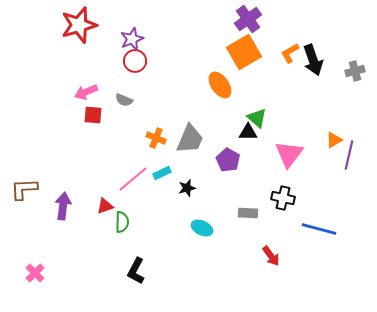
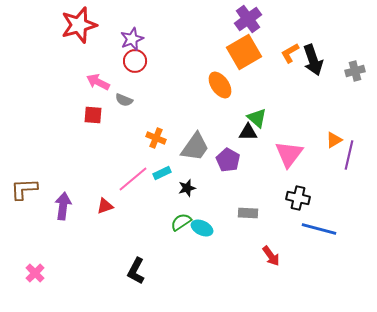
pink arrow: moved 12 px right, 10 px up; rotated 50 degrees clockwise
gray trapezoid: moved 5 px right, 8 px down; rotated 12 degrees clockwise
black cross: moved 15 px right
green semicircle: moved 59 px right; rotated 125 degrees counterclockwise
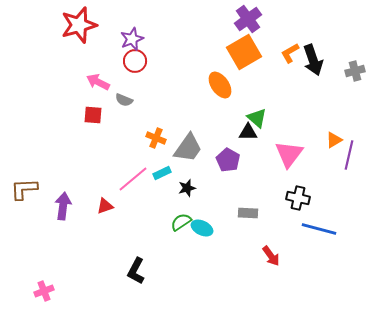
gray trapezoid: moved 7 px left, 1 px down
pink cross: moved 9 px right, 18 px down; rotated 24 degrees clockwise
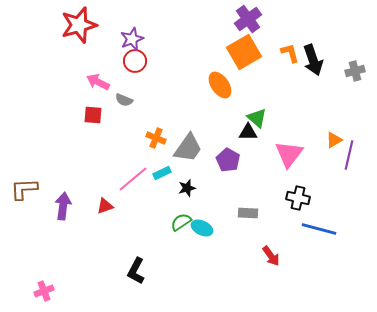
orange L-shape: rotated 105 degrees clockwise
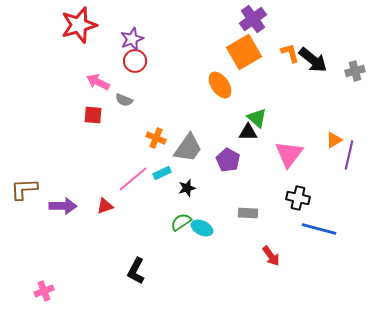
purple cross: moved 5 px right
black arrow: rotated 32 degrees counterclockwise
purple arrow: rotated 84 degrees clockwise
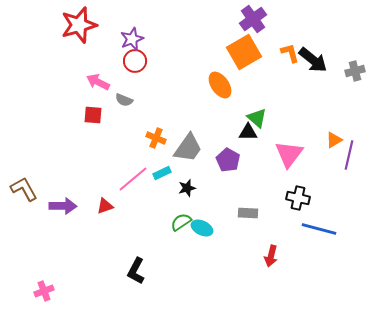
brown L-shape: rotated 64 degrees clockwise
red arrow: rotated 50 degrees clockwise
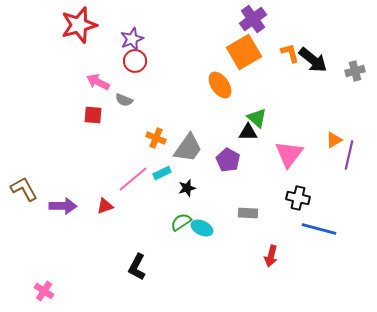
black L-shape: moved 1 px right, 4 px up
pink cross: rotated 36 degrees counterclockwise
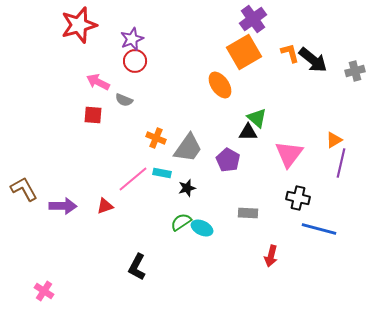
purple line: moved 8 px left, 8 px down
cyan rectangle: rotated 36 degrees clockwise
